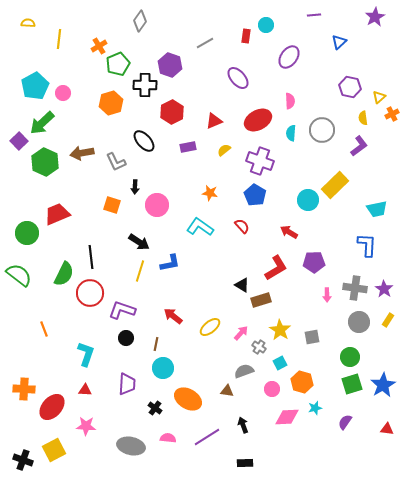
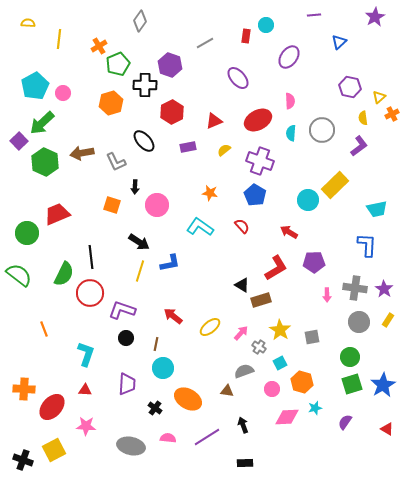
red triangle at (387, 429): rotated 24 degrees clockwise
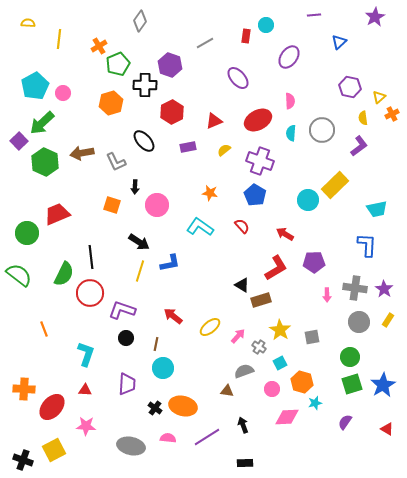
red arrow at (289, 232): moved 4 px left, 2 px down
pink arrow at (241, 333): moved 3 px left, 3 px down
orange ellipse at (188, 399): moved 5 px left, 7 px down; rotated 16 degrees counterclockwise
cyan star at (315, 408): moved 5 px up
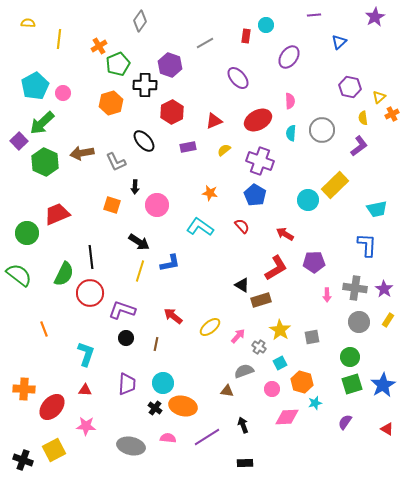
cyan circle at (163, 368): moved 15 px down
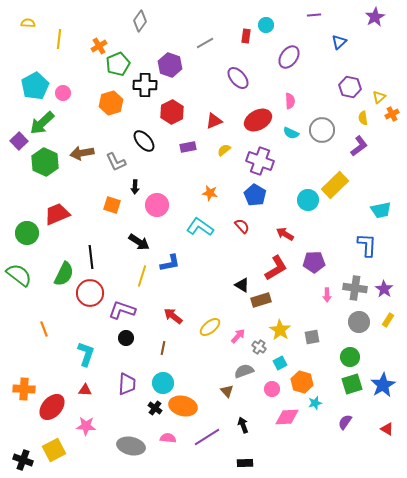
cyan semicircle at (291, 133): rotated 70 degrees counterclockwise
cyan trapezoid at (377, 209): moved 4 px right, 1 px down
yellow line at (140, 271): moved 2 px right, 5 px down
brown line at (156, 344): moved 7 px right, 4 px down
brown triangle at (227, 391): rotated 40 degrees clockwise
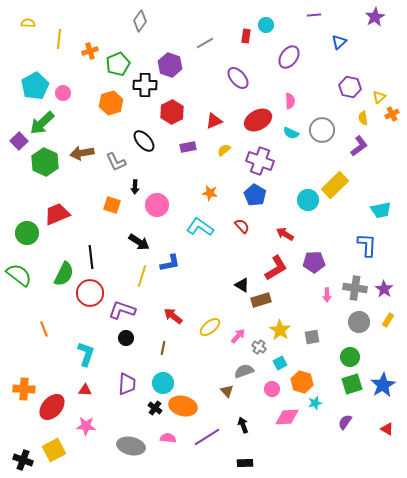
orange cross at (99, 46): moved 9 px left, 5 px down; rotated 14 degrees clockwise
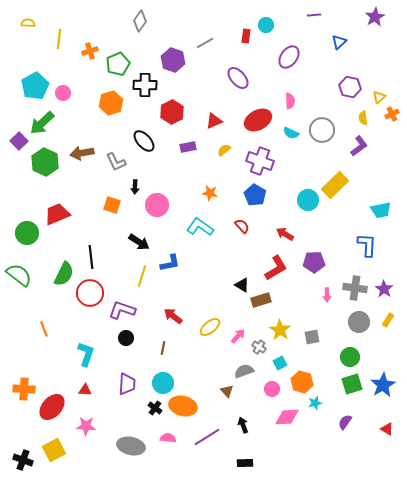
purple hexagon at (170, 65): moved 3 px right, 5 px up
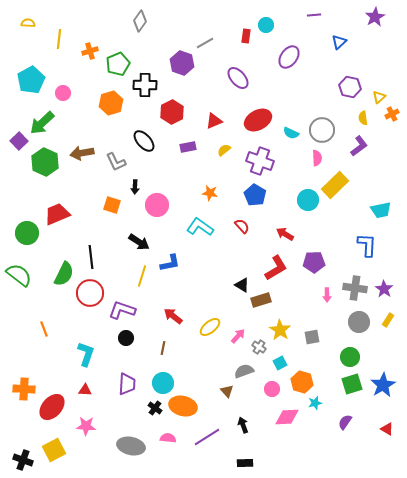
purple hexagon at (173, 60): moved 9 px right, 3 px down
cyan pentagon at (35, 86): moved 4 px left, 6 px up
pink semicircle at (290, 101): moved 27 px right, 57 px down
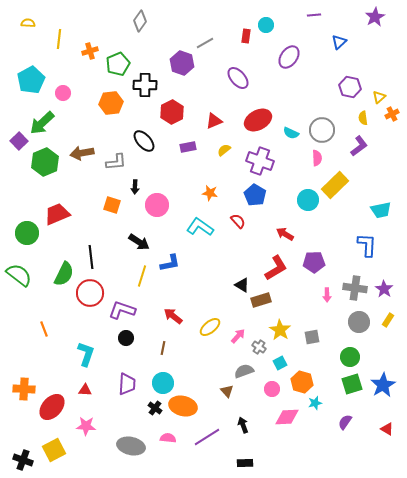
orange hexagon at (111, 103): rotated 10 degrees clockwise
green hexagon at (45, 162): rotated 12 degrees clockwise
gray L-shape at (116, 162): rotated 70 degrees counterclockwise
red semicircle at (242, 226): moved 4 px left, 5 px up
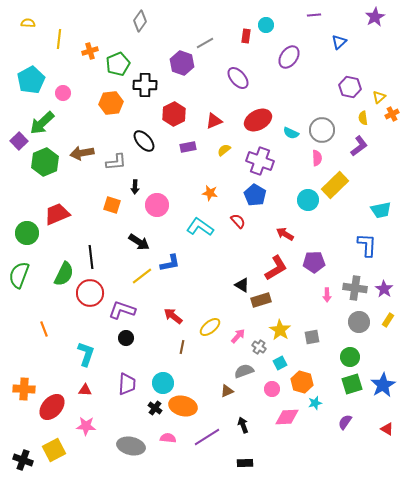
red hexagon at (172, 112): moved 2 px right, 2 px down
green semicircle at (19, 275): rotated 108 degrees counterclockwise
yellow line at (142, 276): rotated 35 degrees clockwise
brown line at (163, 348): moved 19 px right, 1 px up
brown triangle at (227, 391): rotated 48 degrees clockwise
